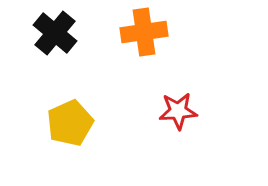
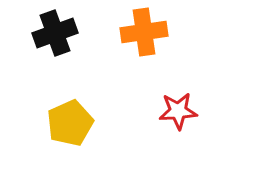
black cross: rotated 30 degrees clockwise
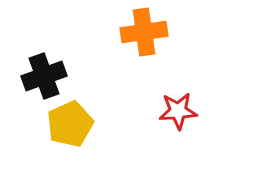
black cross: moved 11 px left, 43 px down
yellow pentagon: moved 1 px down
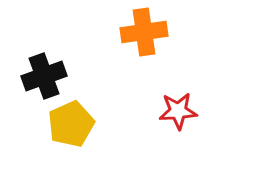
yellow pentagon: moved 1 px right
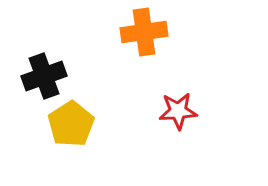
yellow pentagon: rotated 9 degrees counterclockwise
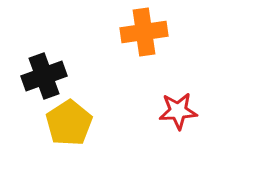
yellow pentagon: moved 2 px left, 1 px up
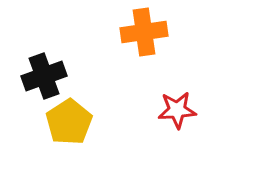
red star: moved 1 px left, 1 px up
yellow pentagon: moved 1 px up
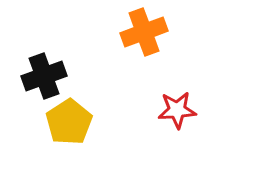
orange cross: rotated 12 degrees counterclockwise
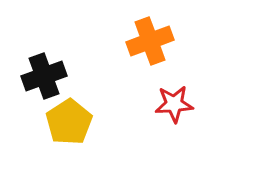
orange cross: moved 6 px right, 9 px down
red star: moved 3 px left, 6 px up
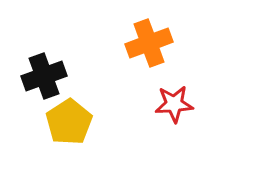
orange cross: moved 1 px left, 2 px down
